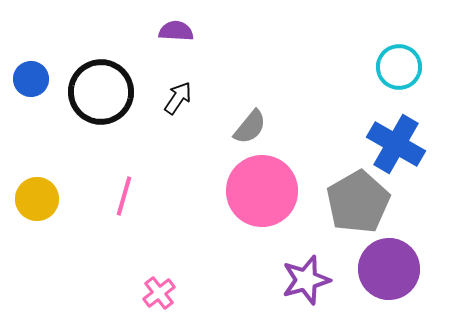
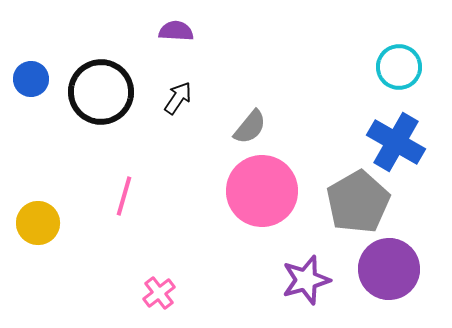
blue cross: moved 2 px up
yellow circle: moved 1 px right, 24 px down
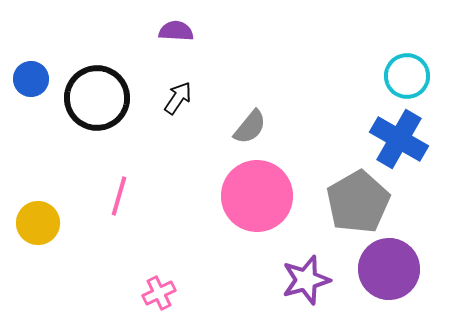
cyan circle: moved 8 px right, 9 px down
black circle: moved 4 px left, 6 px down
blue cross: moved 3 px right, 3 px up
pink circle: moved 5 px left, 5 px down
pink line: moved 5 px left
pink cross: rotated 12 degrees clockwise
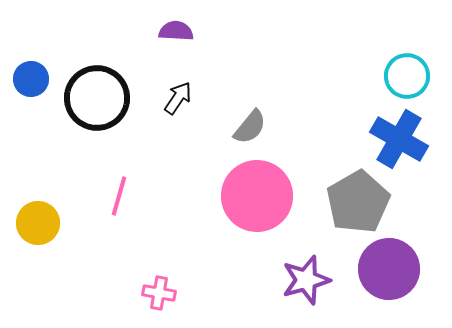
pink cross: rotated 36 degrees clockwise
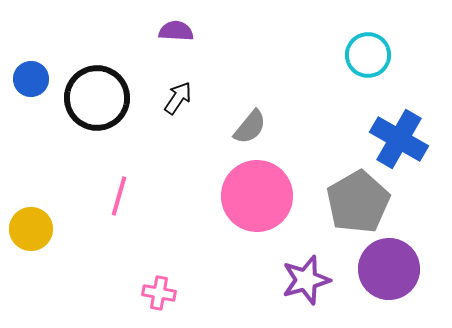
cyan circle: moved 39 px left, 21 px up
yellow circle: moved 7 px left, 6 px down
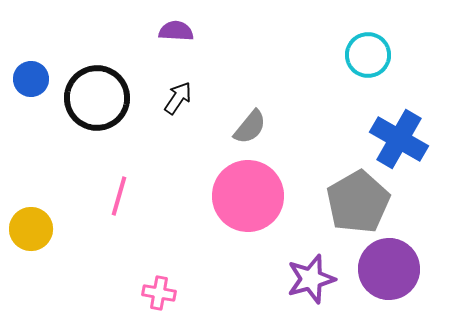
pink circle: moved 9 px left
purple star: moved 5 px right, 1 px up
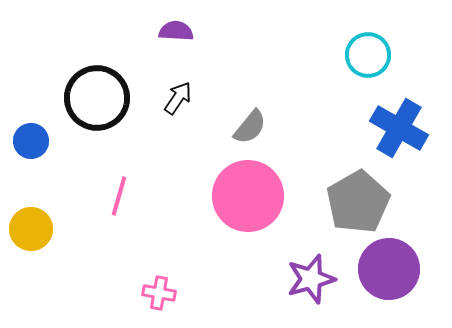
blue circle: moved 62 px down
blue cross: moved 11 px up
